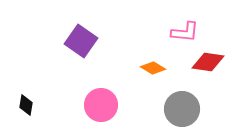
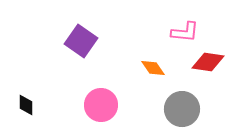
orange diamond: rotated 25 degrees clockwise
black diamond: rotated 10 degrees counterclockwise
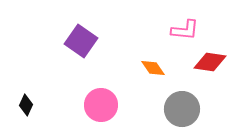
pink L-shape: moved 2 px up
red diamond: moved 2 px right
black diamond: rotated 25 degrees clockwise
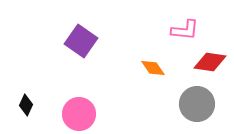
pink circle: moved 22 px left, 9 px down
gray circle: moved 15 px right, 5 px up
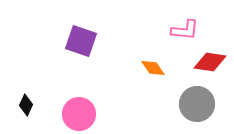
purple square: rotated 16 degrees counterclockwise
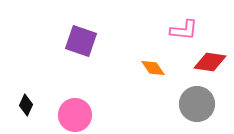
pink L-shape: moved 1 px left
pink circle: moved 4 px left, 1 px down
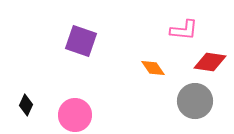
gray circle: moved 2 px left, 3 px up
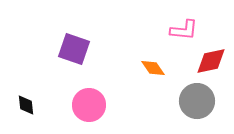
purple square: moved 7 px left, 8 px down
red diamond: moved 1 px right, 1 px up; rotated 20 degrees counterclockwise
gray circle: moved 2 px right
black diamond: rotated 30 degrees counterclockwise
pink circle: moved 14 px right, 10 px up
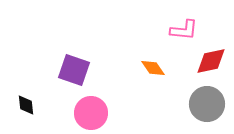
purple square: moved 21 px down
gray circle: moved 10 px right, 3 px down
pink circle: moved 2 px right, 8 px down
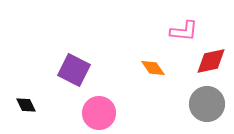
pink L-shape: moved 1 px down
purple square: rotated 8 degrees clockwise
black diamond: rotated 20 degrees counterclockwise
pink circle: moved 8 px right
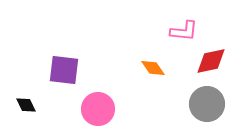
purple square: moved 10 px left; rotated 20 degrees counterclockwise
pink circle: moved 1 px left, 4 px up
